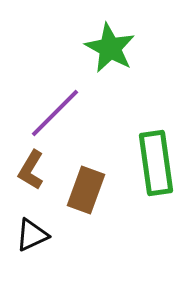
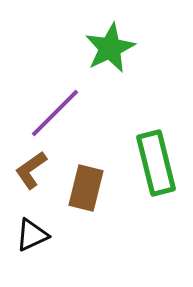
green star: rotated 18 degrees clockwise
green rectangle: rotated 6 degrees counterclockwise
brown L-shape: rotated 24 degrees clockwise
brown rectangle: moved 2 px up; rotated 6 degrees counterclockwise
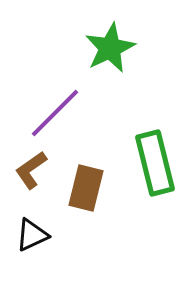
green rectangle: moved 1 px left
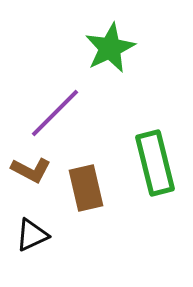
brown L-shape: rotated 117 degrees counterclockwise
brown rectangle: rotated 27 degrees counterclockwise
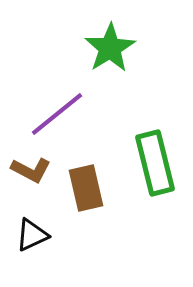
green star: rotated 6 degrees counterclockwise
purple line: moved 2 px right, 1 px down; rotated 6 degrees clockwise
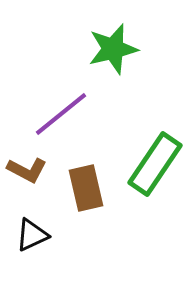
green star: moved 3 px right, 1 px down; rotated 18 degrees clockwise
purple line: moved 4 px right
green rectangle: moved 1 px down; rotated 48 degrees clockwise
brown L-shape: moved 4 px left
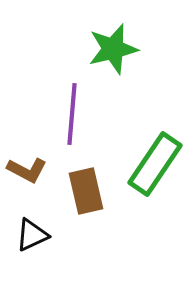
purple line: moved 11 px right; rotated 46 degrees counterclockwise
brown rectangle: moved 3 px down
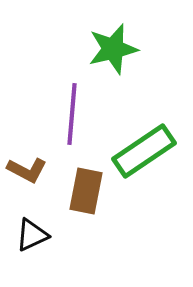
green rectangle: moved 11 px left, 13 px up; rotated 22 degrees clockwise
brown rectangle: rotated 24 degrees clockwise
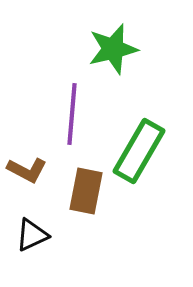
green rectangle: moved 5 px left; rotated 26 degrees counterclockwise
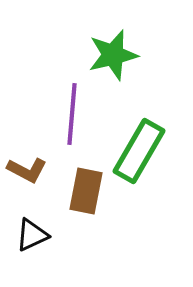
green star: moved 6 px down
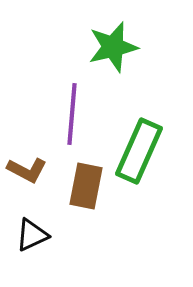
green star: moved 8 px up
green rectangle: rotated 6 degrees counterclockwise
brown rectangle: moved 5 px up
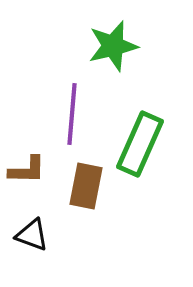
green star: moved 1 px up
green rectangle: moved 1 px right, 7 px up
brown L-shape: rotated 27 degrees counterclockwise
black triangle: rotated 45 degrees clockwise
